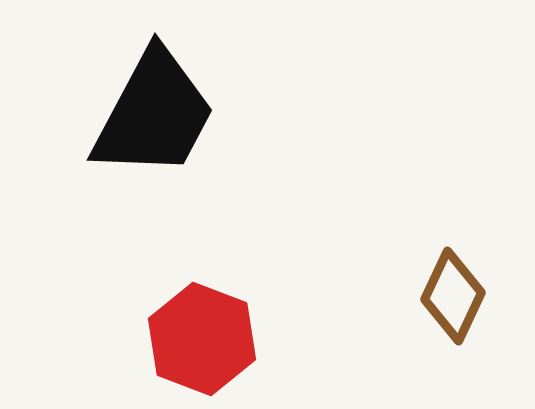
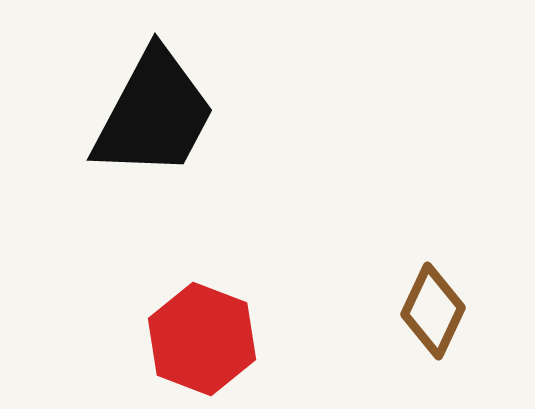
brown diamond: moved 20 px left, 15 px down
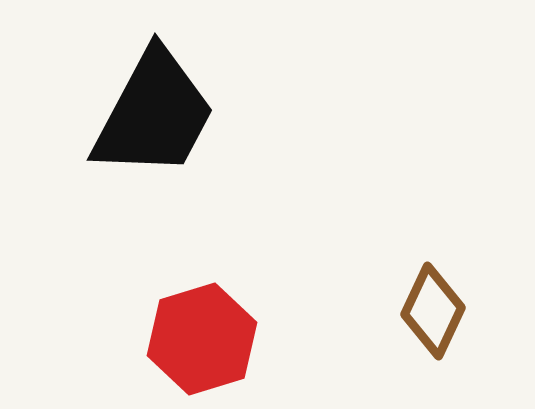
red hexagon: rotated 22 degrees clockwise
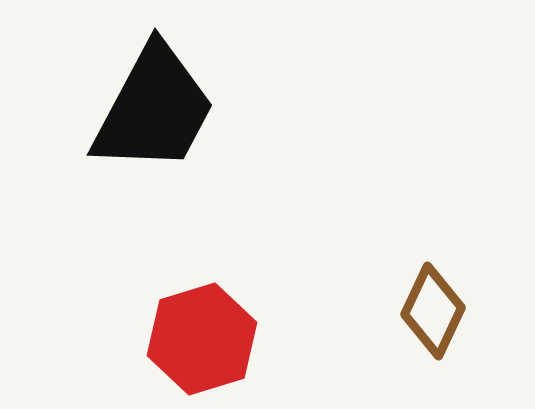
black trapezoid: moved 5 px up
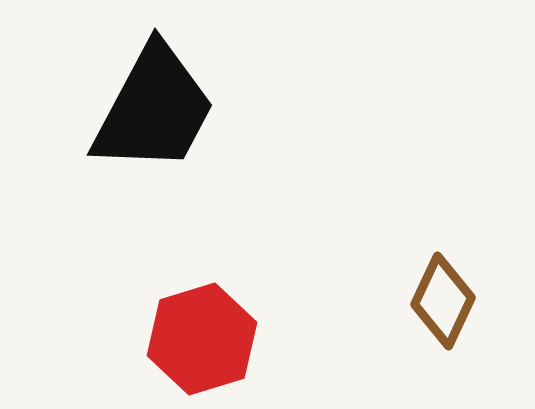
brown diamond: moved 10 px right, 10 px up
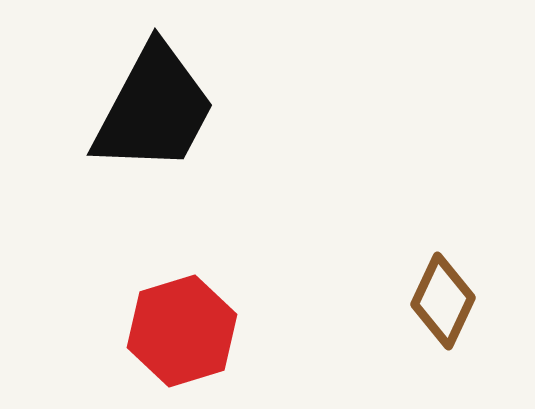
red hexagon: moved 20 px left, 8 px up
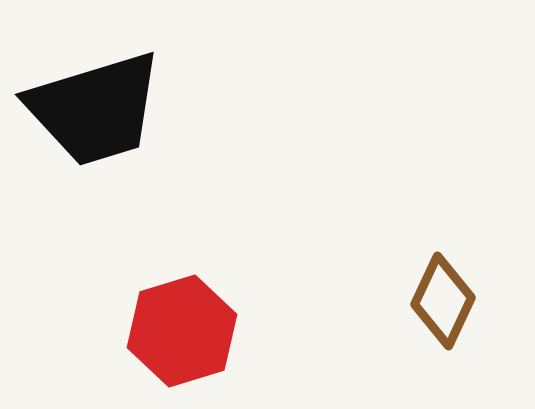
black trapezoid: moved 59 px left; rotated 45 degrees clockwise
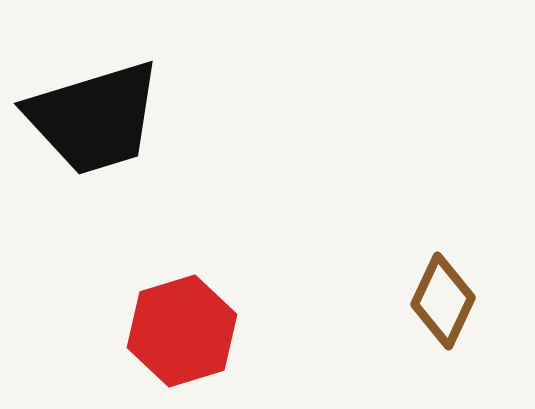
black trapezoid: moved 1 px left, 9 px down
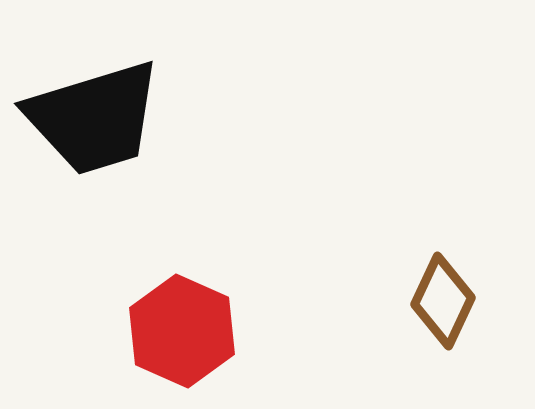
red hexagon: rotated 19 degrees counterclockwise
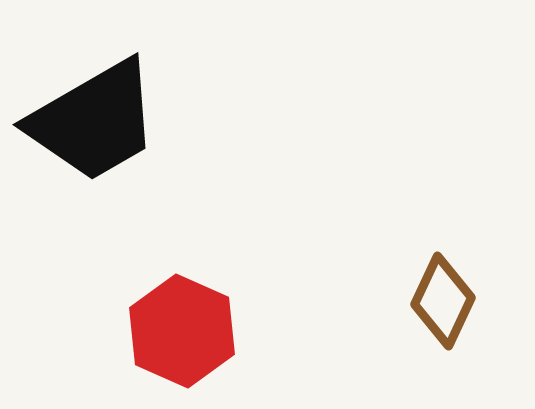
black trapezoid: moved 3 px down; rotated 13 degrees counterclockwise
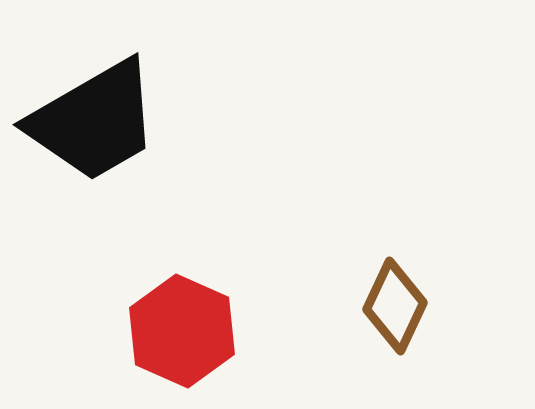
brown diamond: moved 48 px left, 5 px down
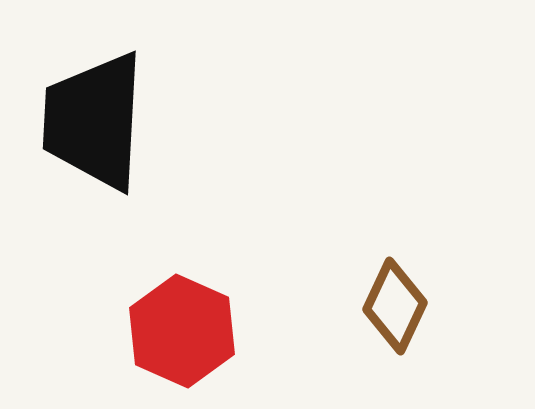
black trapezoid: rotated 123 degrees clockwise
